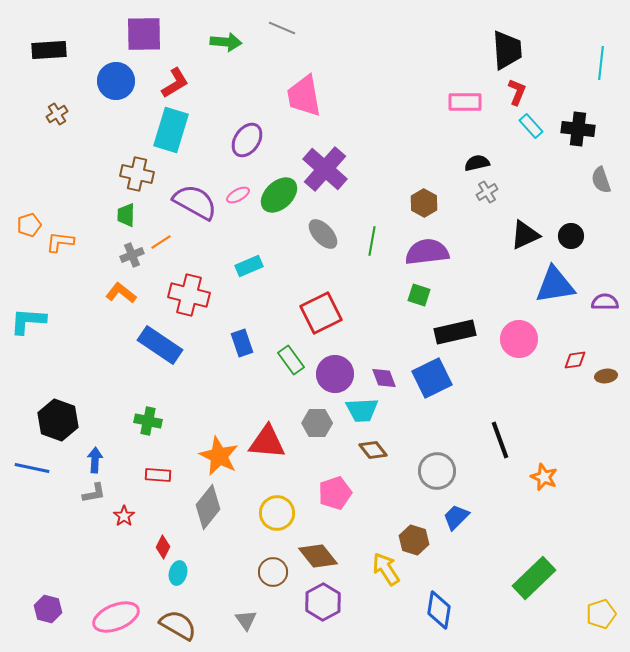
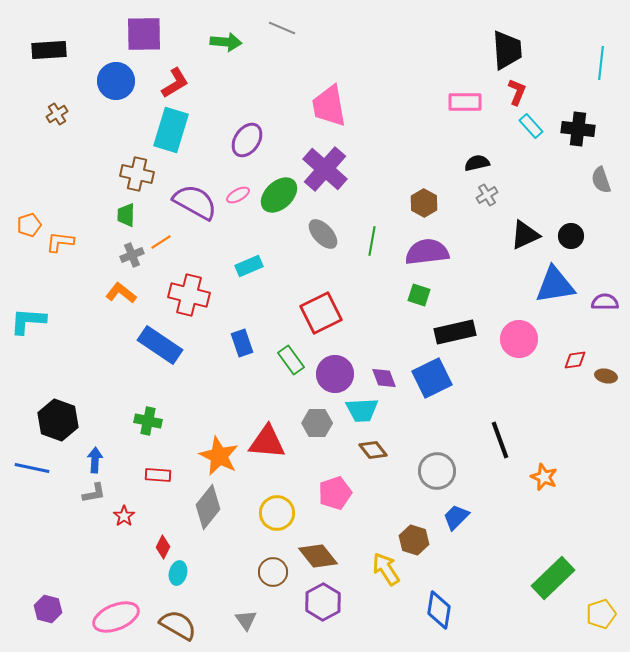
pink trapezoid at (304, 96): moved 25 px right, 10 px down
gray cross at (487, 192): moved 3 px down
brown ellipse at (606, 376): rotated 20 degrees clockwise
green rectangle at (534, 578): moved 19 px right
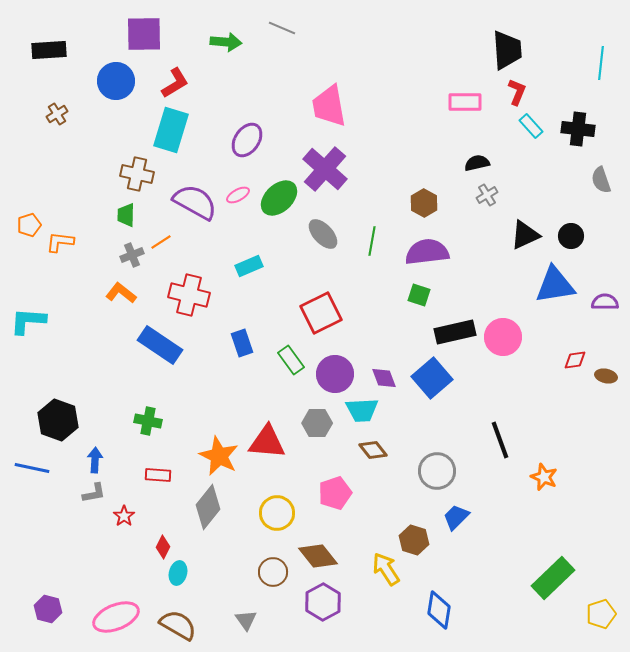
green ellipse at (279, 195): moved 3 px down
pink circle at (519, 339): moved 16 px left, 2 px up
blue square at (432, 378): rotated 15 degrees counterclockwise
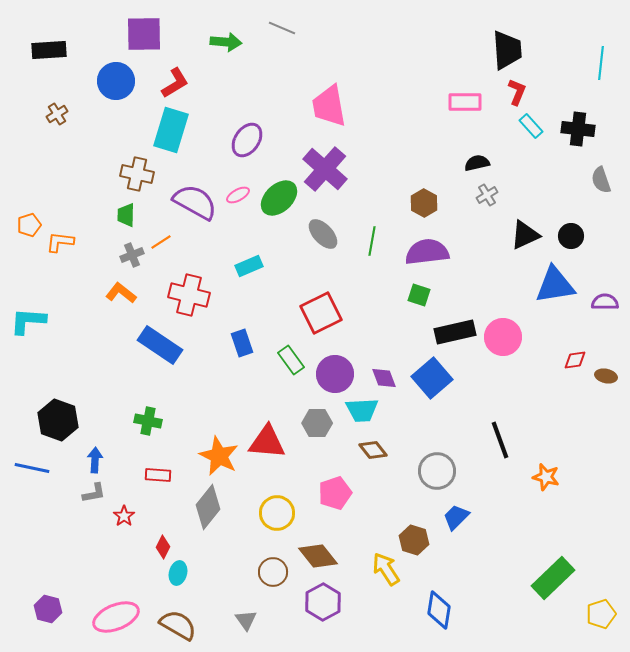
orange star at (544, 477): moved 2 px right; rotated 8 degrees counterclockwise
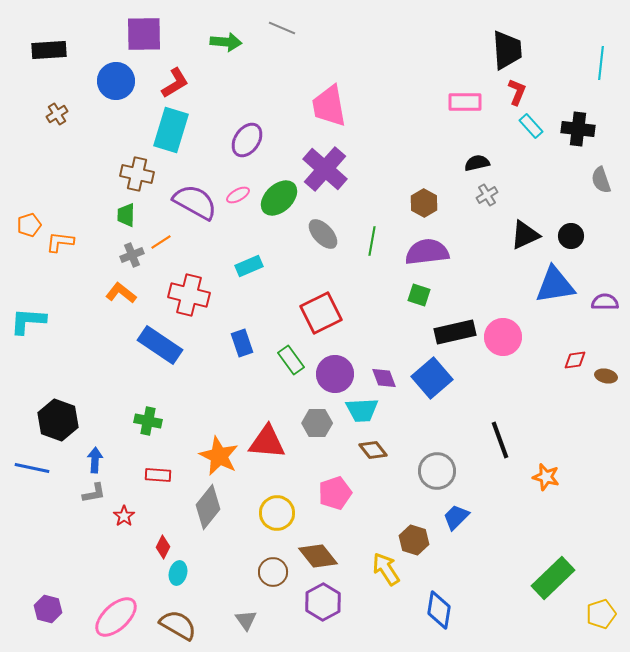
pink ellipse at (116, 617): rotated 21 degrees counterclockwise
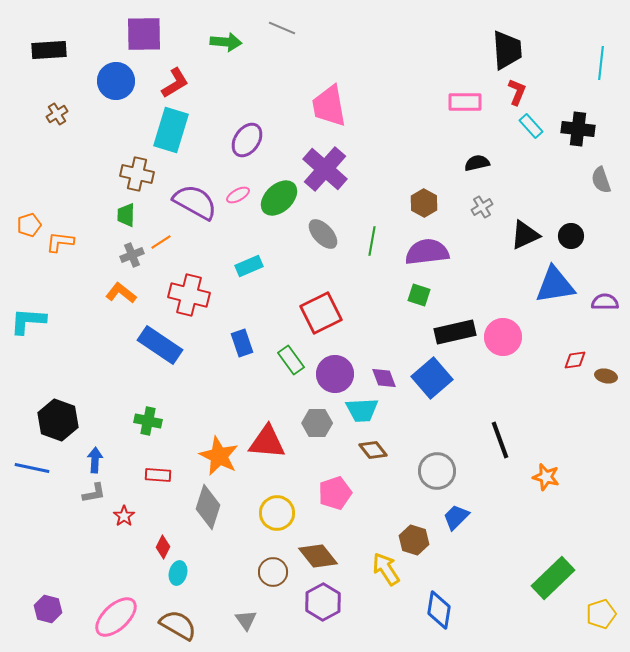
gray cross at (487, 195): moved 5 px left, 12 px down
gray diamond at (208, 507): rotated 21 degrees counterclockwise
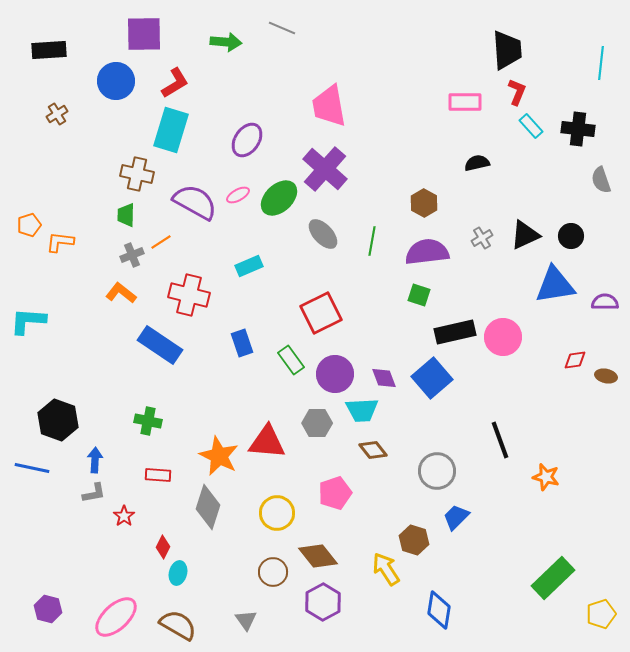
gray cross at (482, 207): moved 31 px down
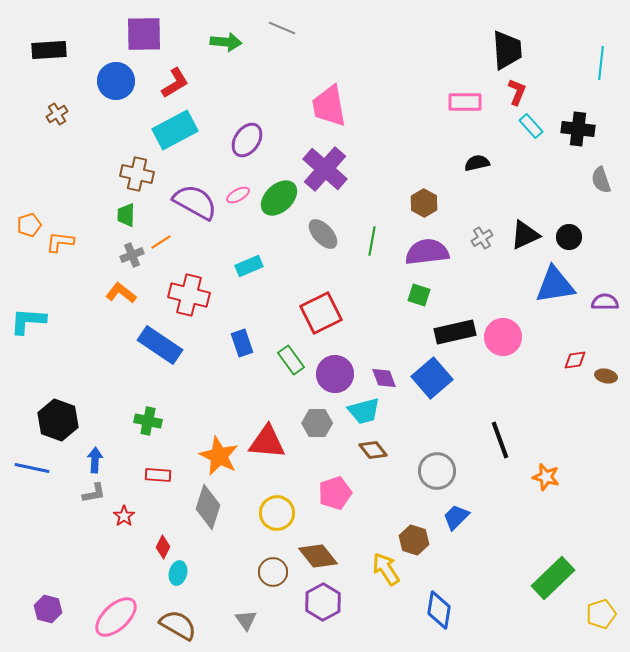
cyan rectangle at (171, 130): moved 4 px right; rotated 45 degrees clockwise
black circle at (571, 236): moved 2 px left, 1 px down
cyan trapezoid at (362, 410): moved 2 px right, 1 px down; rotated 12 degrees counterclockwise
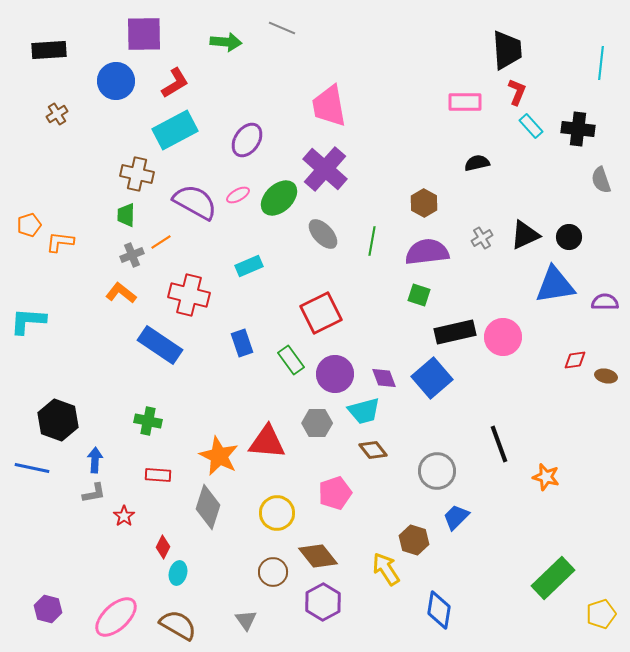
black line at (500, 440): moved 1 px left, 4 px down
